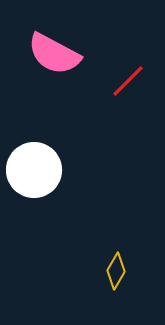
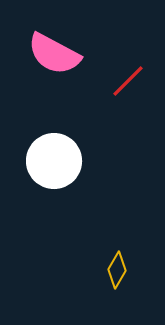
white circle: moved 20 px right, 9 px up
yellow diamond: moved 1 px right, 1 px up
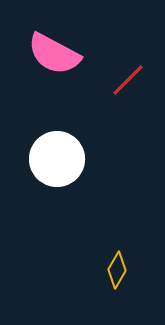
red line: moved 1 px up
white circle: moved 3 px right, 2 px up
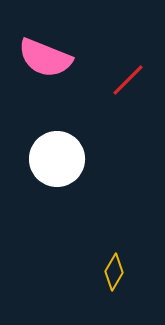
pink semicircle: moved 9 px left, 4 px down; rotated 6 degrees counterclockwise
yellow diamond: moved 3 px left, 2 px down
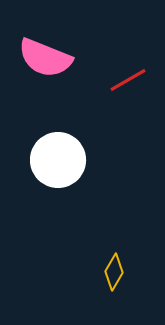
red line: rotated 15 degrees clockwise
white circle: moved 1 px right, 1 px down
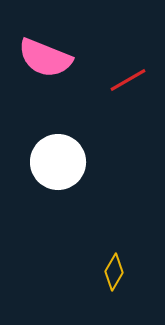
white circle: moved 2 px down
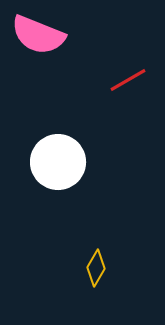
pink semicircle: moved 7 px left, 23 px up
yellow diamond: moved 18 px left, 4 px up
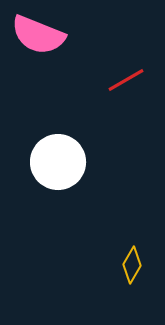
red line: moved 2 px left
yellow diamond: moved 36 px right, 3 px up
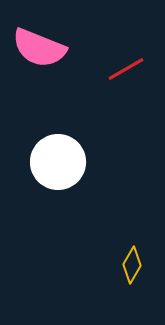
pink semicircle: moved 1 px right, 13 px down
red line: moved 11 px up
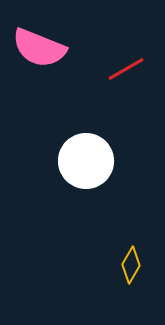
white circle: moved 28 px right, 1 px up
yellow diamond: moved 1 px left
